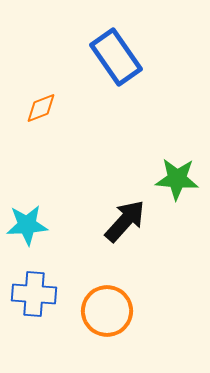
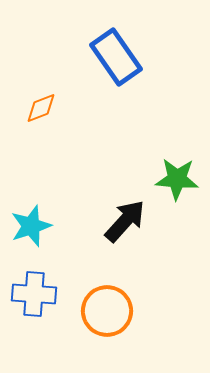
cyan star: moved 4 px right, 1 px down; rotated 15 degrees counterclockwise
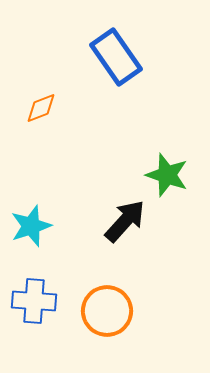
green star: moved 10 px left, 4 px up; rotated 15 degrees clockwise
blue cross: moved 7 px down
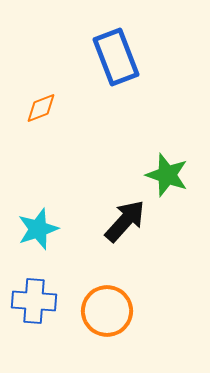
blue rectangle: rotated 14 degrees clockwise
cyan star: moved 7 px right, 3 px down
